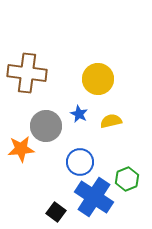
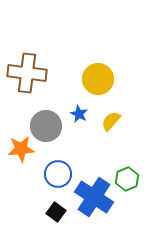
yellow semicircle: rotated 35 degrees counterclockwise
blue circle: moved 22 px left, 12 px down
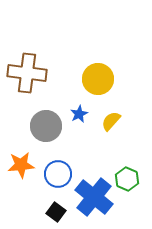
blue star: rotated 18 degrees clockwise
orange star: moved 16 px down
green hexagon: rotated 15 degrees counterclockwise
blue cross: rotated 6 degrees clockwise
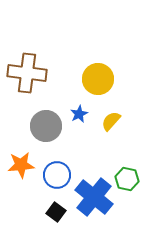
blue circle: moved 1 px left, 1 px down
green hexagon: rotated 10 degrees counterclockwise
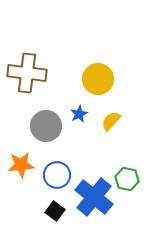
black square: moved 1 px left, 1 px up
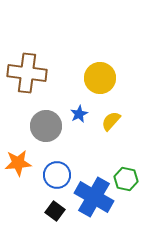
yellow circle: moved 2 px right, 1 px up
orange star: moved 3 px left, 2 px up
green hexagon: moved 1 px left
blue cross: rotated 9 degrees counterclockwise
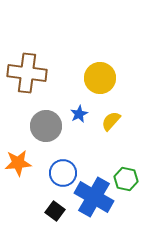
blue circle: moved 6 px right, 2 px up
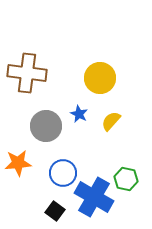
blue star: rotated 18 degrees counterclockwise
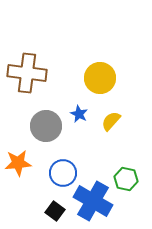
blue cross: moved 1 px left, 4 px down
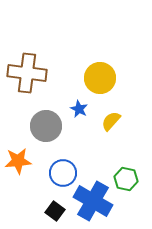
blue star: moved 5 px up
orange star: moved 2 px up
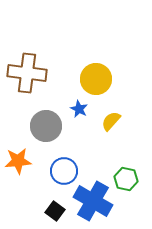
yellow circle: moved 4 px left, 1 px down
blue circle: moved 1 px right, 2 px up
